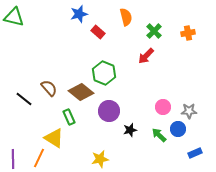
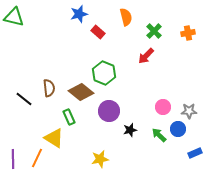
brown semicircle: rotated 36 degrees clockwise
orange line: moved 2 px left
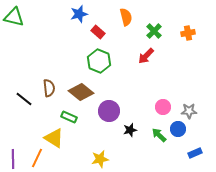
green hexagon: moved 5 px left, 12 px up
green rectangle: rotated 42 degrees counterclockwise
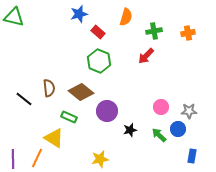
orange semicircle: rotated 30 degrees clockwise
green cross: rotated 35 degrees clockwise
pink circle: moved 2 px left
purple circle: moved 2 px left
blue rectangle: moved 3 px left, 3 px down; rotated 56 degrees counterclockwise
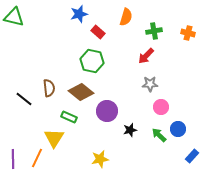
orange cross: rotated 24 degrees clockwise
green hexagon: moved 7 px left; rotated 10 degrees counterclockwise
gray star: moved 39 px left, 27 px up
yellow triangle: rotated 30 degrees clockwise
blue rectangle: rotated 32 degrees clockwise
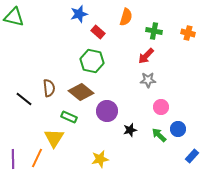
green cross: rotated 21 degrees clockwise
gray star: moved 2 px left, 4 px up
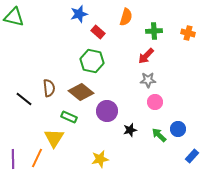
green cross: rotated 14 degrees counterclockwise
pink circle: moved 6 px left, 5 px up
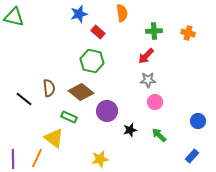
orange semicircle: moved 4 px left, 4 px up; rotated 24 degrees counterclockwise
blue circle: moved 20 px right, 8 px up
yellow triangle: rotated 25 degrees counterclockwise
